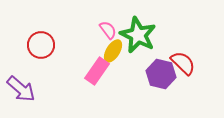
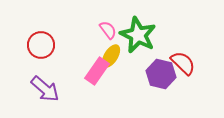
yellow ellipse: moved 2 px left, 5 px down
purple arrow: moved 24 px right
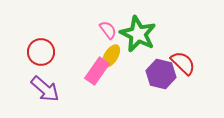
green star: moved 1 px up
red circle: moved 7 px down
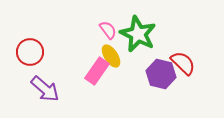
red circle: moved 11 px left
yellow ellipse: rotated 65 degrees counterclockwise
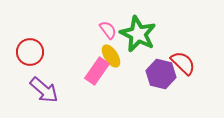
purple arrow: moved 1 px left, 1 px down
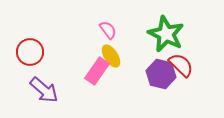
green star: moved 28 px right
red semicircle: moved 2 px left, 2 px down
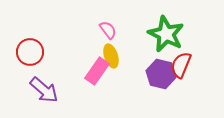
yellow ellipse: rotated 15 degrees clockwise
red semicircle: rotated 112 degrees counterclockwise
